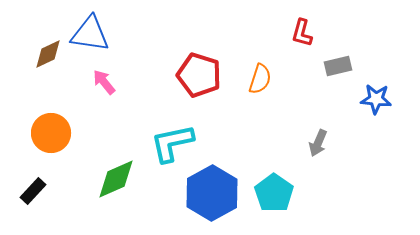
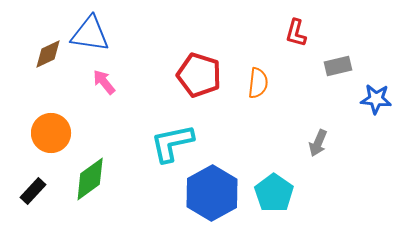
red L-shape: moved 6 px left
orange semicircle: moved 2 px left, 4 px down; rotated 12 degrees counterclockwise
green diamond: moved 26 px left; rotated 12 degrees counterclockwise
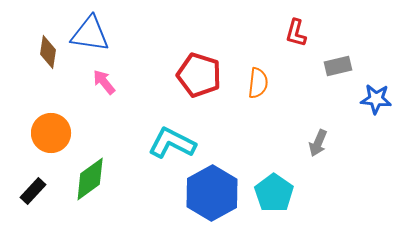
brown diamond: moved 2 px up; rotated 56 degrees counterclockwise
cyan L-shape: rotated 39 degrees clockwise
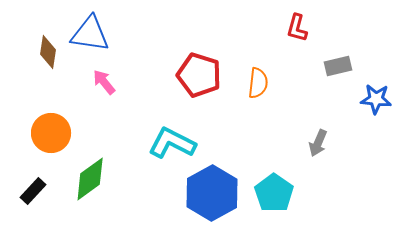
red L-shape: moved 1 px right, 5 px up
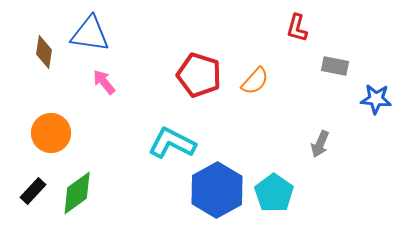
brown diamond: moved 4 px left
gray rectangle: moved 3 px left; rotated 24 degrees clockwise
orange semicircle: moved 3 px left, 2 px up; rotated 36 degrees clockwise
gray arrow: moved 2 px right, 1 px down
green diamond: moved 13 px left, 14 px down
blue hexagon: moved 5 px right, 3 px up
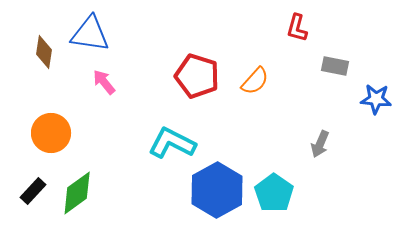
red pentagon: moved 2 px left, 1 px down
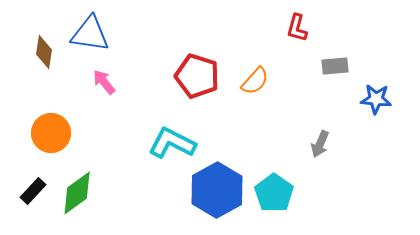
gray rectangle: rotated 16 degrees counterclockwise
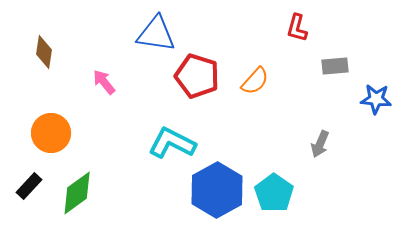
blue triangle: moved 66 px right
black rectangle: moved 4 px left, 5 px up
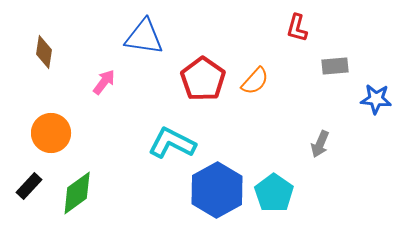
blue triangle: moved 12 px left, 3 px down
red pentagon: moved 6 px right, 3 px down; rotated 18 degrees clockwise
pink arrow: rotated 76 degrees clockwise
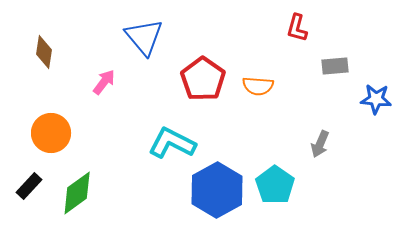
blue triangle: rotated 42 degrees clockwise
orange semicircle: moved 3 px right, 5 px down; rotated 52 degrees clockwise
cyan pentagon: moved 1 px right, 8 px up
